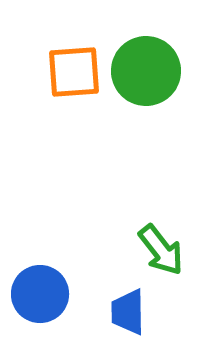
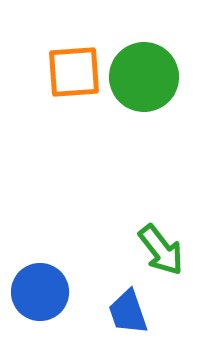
green circle: moved 2 px left, 6 px down
blue circle: moved 2 px up
blue trapezoid: rotated 18 degrees counterclockwise
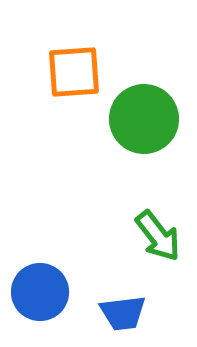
green circle: moved 42 px down
green arrow: moved 3 px left, 14 px up
blue trapezoid: moved 5 px left, 1 px down; rotated 78 degrees counterclockwise
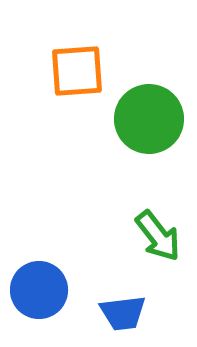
orange square: moved 3 px right, 1 px up
green circle: moved 5 px right
blue circle: moved 1 px left, 2 px up
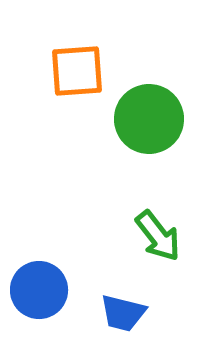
blue trapezoid: rotated 21 degrees clockwise
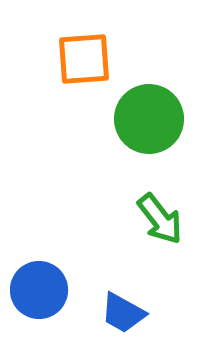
orange square: moved 7 px right, 12 px up
green arrow: moved 2 px right, 17 px up
blue trapezoid: rotated 15 degrees clockwise
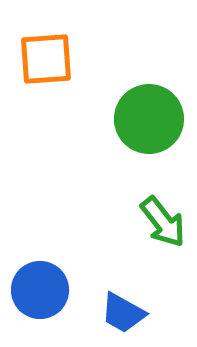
orange square: moved 38 px left
green arrow: moved 3 px right, 3 px down
blue circle: moved 1 px right
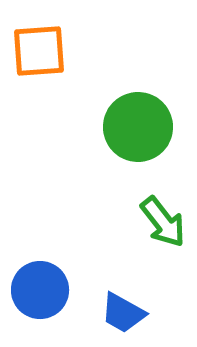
orange square: moved 7 px left, 8 px up
green circle: moved 11 px left, 8 px down
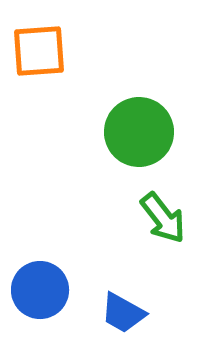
green circle: moved 1 px right, 5 px down
green arrow: moved 4 px up
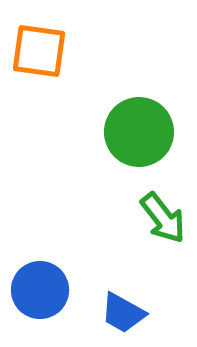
orange square: rotated 12 degrees clockwise
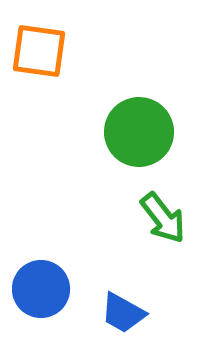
blue circle: moved 1 px right, 1 px up
